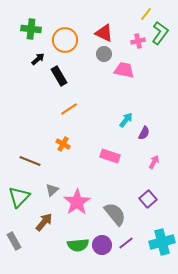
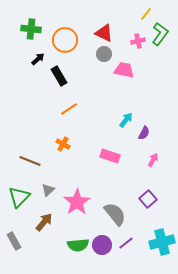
green L-shape: moved 1 px down
pink arrow: moved 1 px left, 2 px up
gray triangle: moved 4 px left
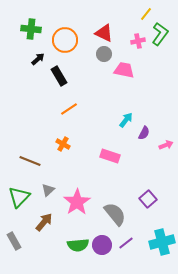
pink arrow: moved 13 px right, 15 px up; rotated 40 degrees clockwise
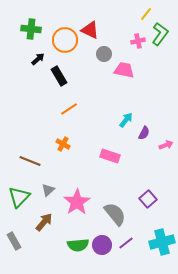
red triangle: moved 14 px left, 3 px up
